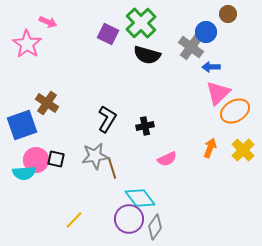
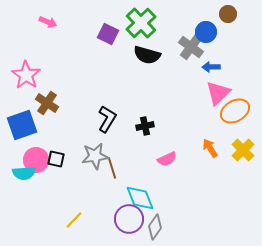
pink star: moved 1 px left, 31 px down
orange arrow: rotated 54 degrees counterclockwise
cyan diamond: rotated 16 degrees clockwise
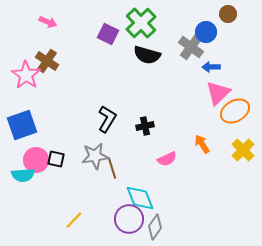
brown cross: moved 42 px up
orange arrow: moved 8 px left, 4 px up
cyan semicircle: moved 1 px left, 2 px down
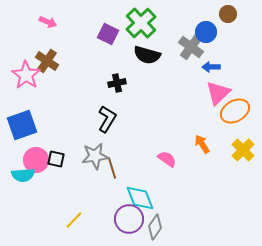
black cross: moved 28 px left, 43 px up
pink semicircle: rotated 120 degrees counterclockwise
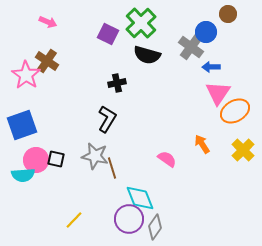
pink triangle: rotated 12 degrees counterclockwise
gray star: rotated 20 degrees clockwise
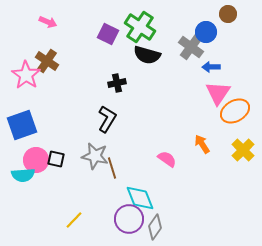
green cross: moved 1 px left, 4 px down; rotated 12 degrees counterclockwise
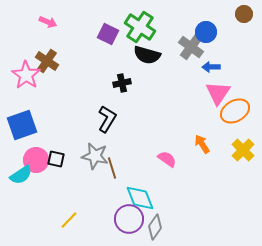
brown circle: moved 16 px right
black cross: moved 5 px right
cyan semicircle: moved 2 px left; rotated 30 degrees counterclockwise
yellow line: moved 5 px left
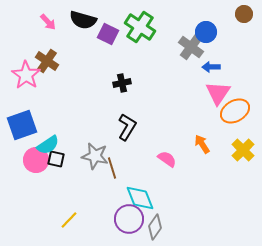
pink arrow: rotated 24 degrees clockwise
black semicircle: moved 64 px left, 35 px up
black L-shape: moved 20 px right, 8 px down
cyan semicircle: moved 27 px right, 30 px up
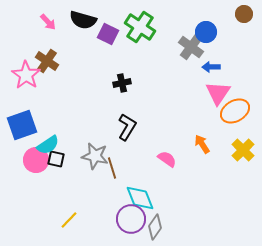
purple circle: moved 2 px right
